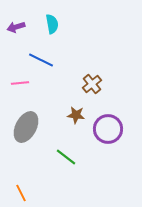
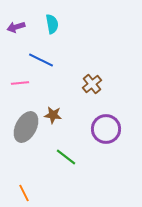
brown star: moved 23 px left
purple circle: moved 2 px left
orange line: moved 3 px right
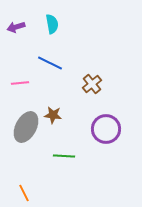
blue line: moved 9 px right, 3 px down
green line: moved 2 px left, 1 px up; rotated 35 degrees counterclockwise
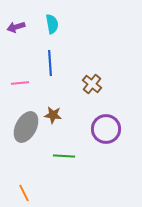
blue line: rotated 60 degrees clockwise
brown cross: rotated 12 degrees counterclockwise
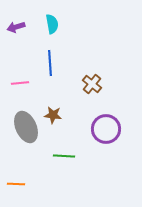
gray ellipse: rotated 52 degrees counterclockwise
orange line: moved 8 px left, 9 px up; rotated 60 degrees counterclockwise
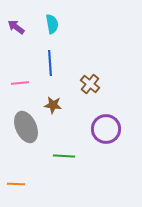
purple arrow: rotated 54 degrees clockwise
brown cross: moved 2 px left
brown star: moved 10 px up
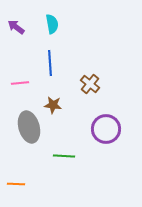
gray ellipse: moved 3 px right; rotated 8 degrees clockwise
